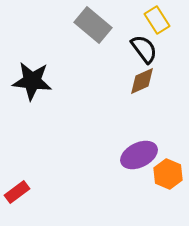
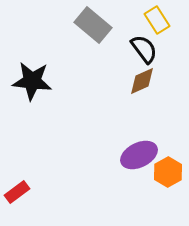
orange hexagon: moved 2 px up; rotated 8 degrees clockwise
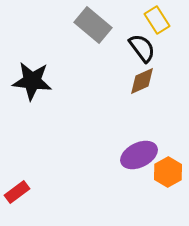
black semicircle: moved 2 px left, 1 px up
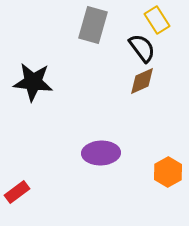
gray rectangle: rotated 66 degrees clockwise
black star: moved 1 px right, 1 px down
purple ellipse: moved 38 px left, 2 px up; rotated 24 degrees clockwise
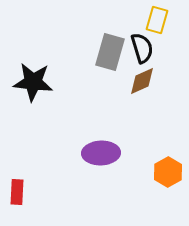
yellow rectangle: rotated 48 degrees clockwise
gray rectangle: moved 17 px right, 27 px down
black semicircle: rotated 20 degrees clockwise
red rectangle: rotated 50 degrees counterclockwise
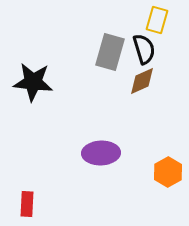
black semicircle: moved 2 px right, 1 px down
red rectangle: moved 10 px right, 12 px down
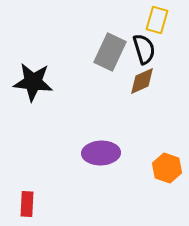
gray rectangle: rotated 9 degrees clockwise
orange hexagon: moved 1 px left, 4 px up; rotated 12 degrees counterclockwise
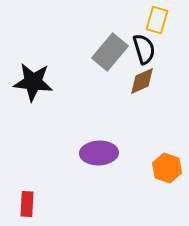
gray rectangle: rotated 15 degrees clockwise
purple ellipse: moved 2 px left
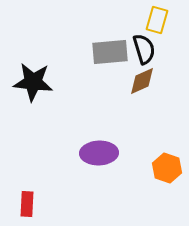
gray rectangle: rotated 45 degrees clockwise
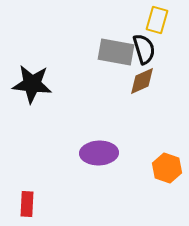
gray rectangle: moved 6 px right; rotated 15 degrees clockwise
black star: moved 1 px left, 2 px down
